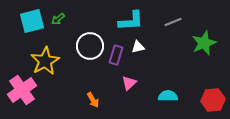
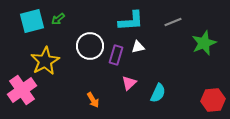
cyan semicircle: moved 10 px left, 3 px up; rotated 114 degrees clockwise
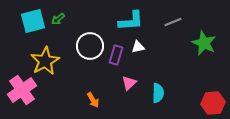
cyan square: moved 1 px right
green star: rotated 25 degrees counterclockwise
cyan semicircle: rotated 24 degrees counterclockwise
red hexagon: moved 3 px down
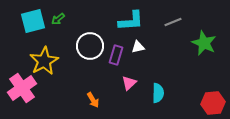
yellow star: moved 1 px left
pink cross: moved 2 px up
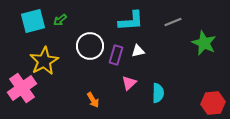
green arrow: moved 2 px right, 1 px down
white triangle: moved 4 px down
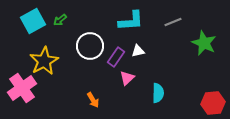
cyan square: rotated 15 degrees counterclockwise
purple rectangle: moved 2 px down; rotated 18 degrees clockwise
pink triangle: moved 2 px left, 5 px up
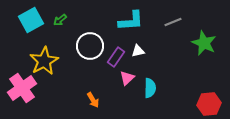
cyan square: moved 2 px left, 1 px up
cyan semicircle: moved 8 px left, 5 px up
red hexagon: moved 4 px left, 1 px down
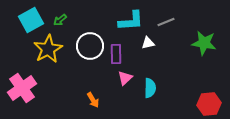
gray line: moved 7 px left
green star: rotated 15 degrees counterclockwise
white triangle: moved 10 px right, 8 px up
purple rectangle: moved 3 px up; rotated 36 degrees counterclockwise
yellow star: moved 4 px right, 12 px up
pink triangle: moved 2 px left
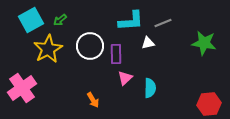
gray line: moved 3 px left, 1 px down
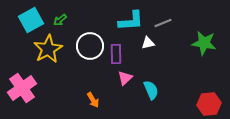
cyan semicircle: moved 1 px right, 2 px down; rotated 24 degrees counterclockwise
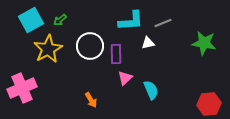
pink cross: rotated 12 degrees clockwise
orange arrow: moved 2 px left
